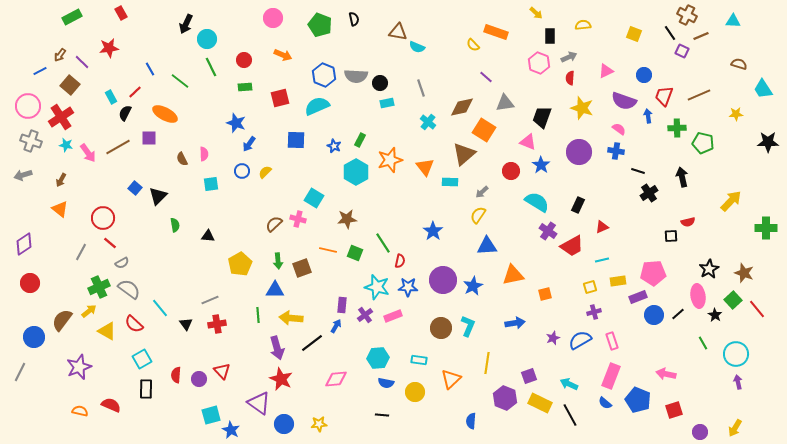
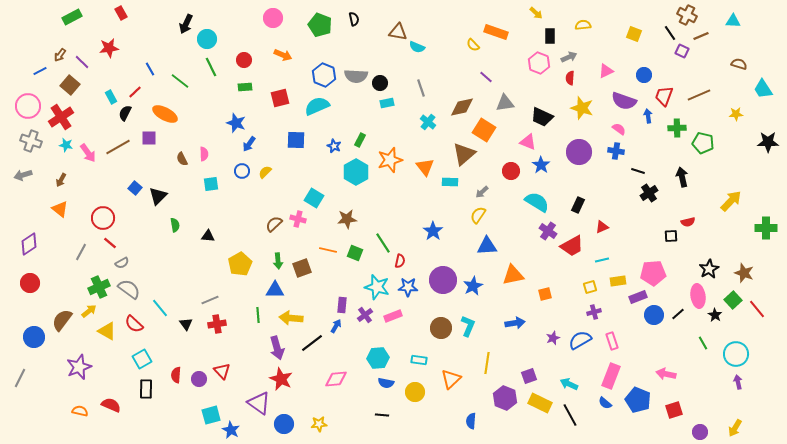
black trapezoid at (542, 117): rotated 85 degrees counterclockwise
purple diamond at (24, 244): moved 5 px right
gray line at (20, 372): moved 6 px down
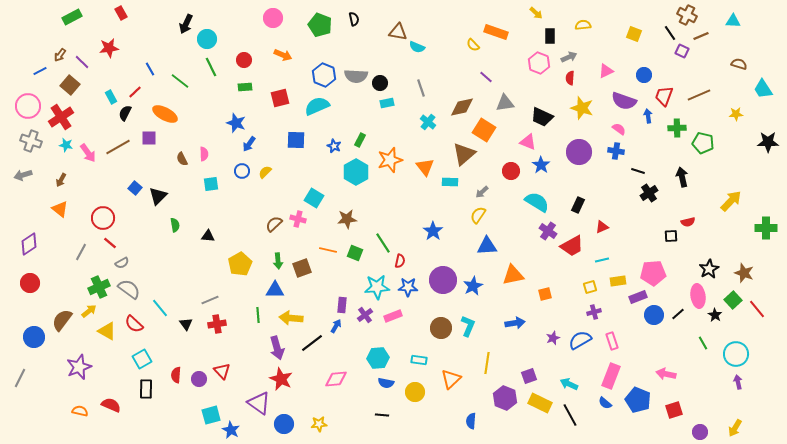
cyan star at (377, 287): rotated 20 degrees counterclockwise
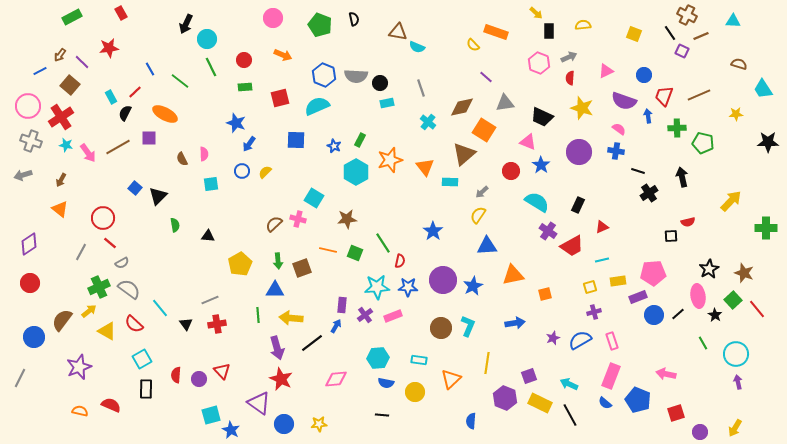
black rectangle at (550, 36): moved 1 px left, 5 px up
red square at (674, 410): moved 2 px right, 3 px down
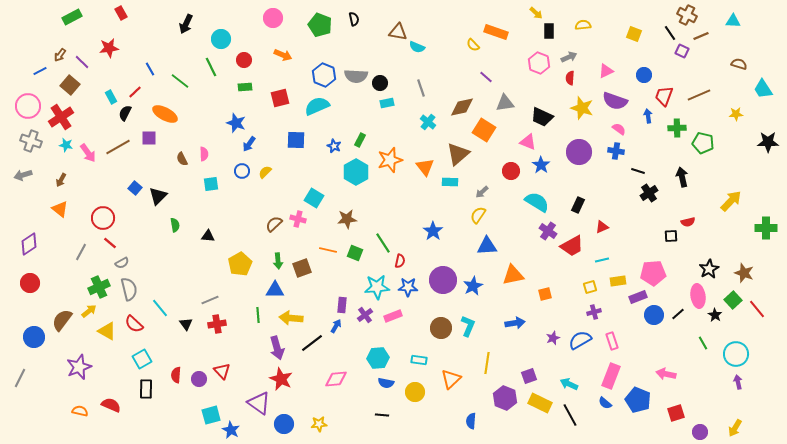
cyan circle at (207, 39): moved 14 px right
purple semicircle at (624, 101): moved 9 px left
brown triangle at (464, 154): moved 6 px left
gray semicircle at (129, 289): rotated 40 degrees clockwise
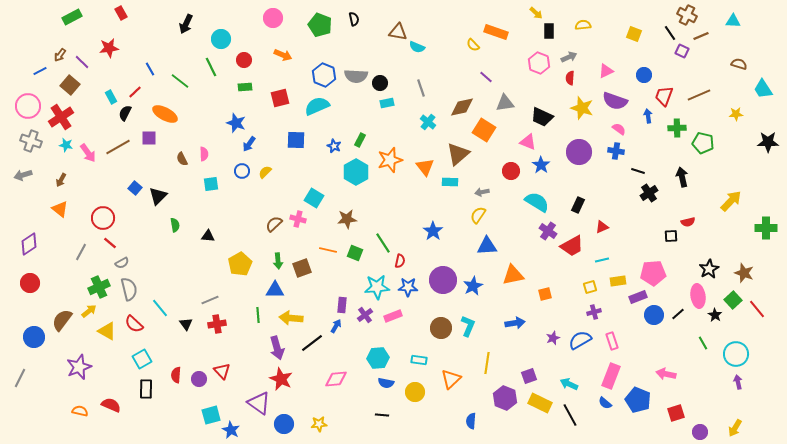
gray arrow at (482, 192): rotated 32 degrees clockwise
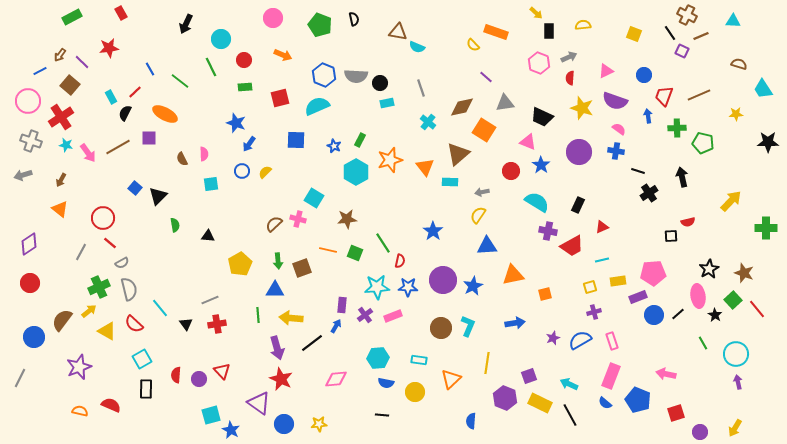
pink circle at (28, 106): moved 5 px up
purple cross at (548, 231): rotated 24 degrees counterclockwise
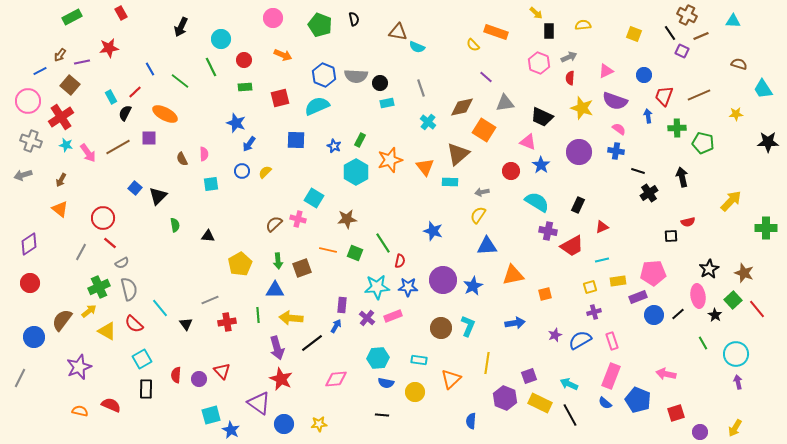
black arrow at (186, 24): moved 5 px left, 3 px down
purple line at (82, 62): rotated 56 degrees counterclockwise
blue star at (433, 231): rotated 18 degrees counterclockwise
purple cross at (365, 315): moved 2 px right, 3 px down; rotated 14 degrees counterclockwise
red cross at (217, 324): moved 10 px right, 2 px up
purple star at (553, 338): moved 2 px right, 3 px up
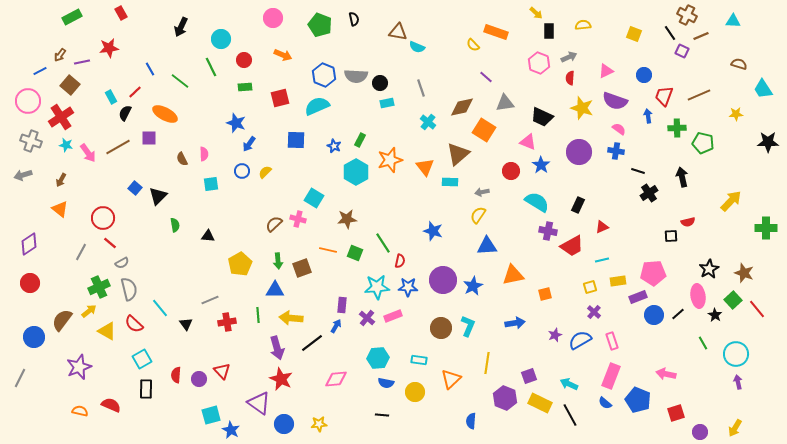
purple cross at (594, 312): rotated 32 degrees counterclockwise
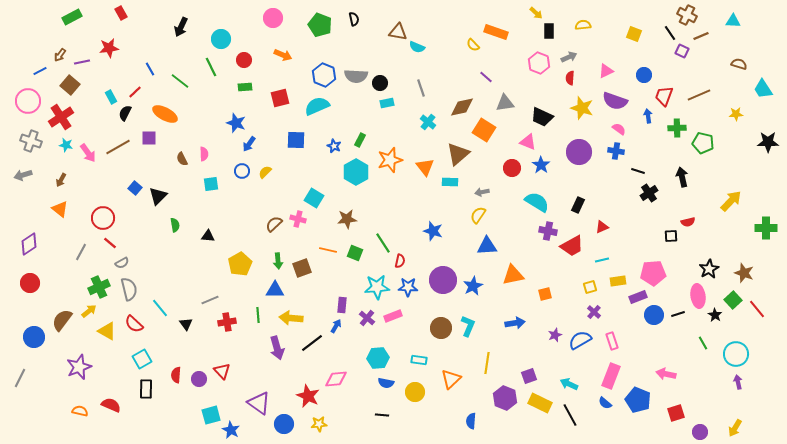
red circle at (511, 171): moved 1 px right, 3 px up
black line at (678, 314): rotated 24 degrees clockwise
red star at (281, 379): moved 27 px right, 17 px down
